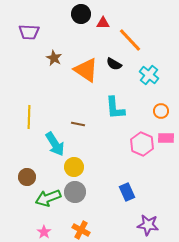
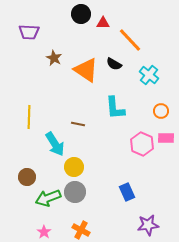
purple star: rotated 15 degrees counterclockwise
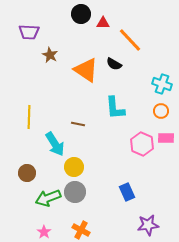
brown star: moved 4 px left, 3 px up
cyan cross: moved 13 px right, 9 px down; rotated 18 degrees counterclockwise
brown circle: moved 4 px up
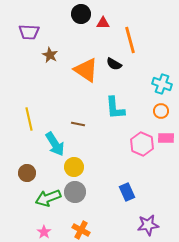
orange line: rotated 28 degrees clockwise
yellow line: moved 2 px down; rotated 15 degrees counterclockwise
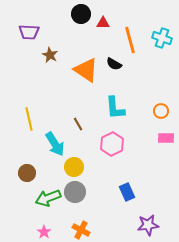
cyan cross: moved 46 px up
brown line: rotated 48 degrees clockwise
pink hexagon: moved 30 px left; rotated 10 degrees clockwise
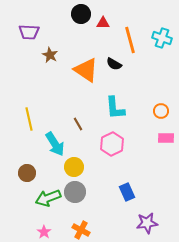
purple star: moved 1 px left, 2 px up
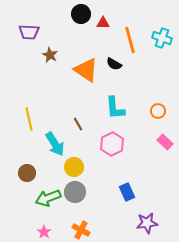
orange circle: moved 3 px left
pink rectangle: moved 1 px left, 4 px down; rotated 42 degrees clockwise
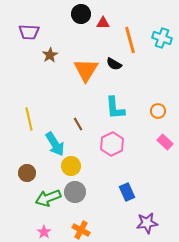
brown star: rotated 14 degrees clockwise
orange triangle: rotated 28 degrees clockwise
yellow circle: moved 3 px left, 1 px up
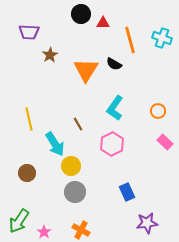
cyan L-shape: rotated 40 degrees clockwise
green arrow: moved 29 px left, 23 px down; rotated 35 degrees counterclockwise
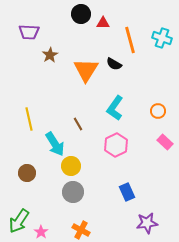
pink hexagon: moved 4 px right, 1 px down
gray circle: moved 2 px left
pink star: moved 3 px left
